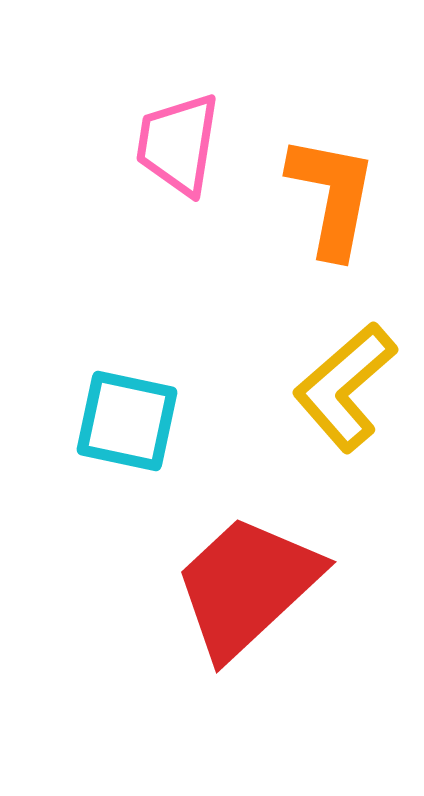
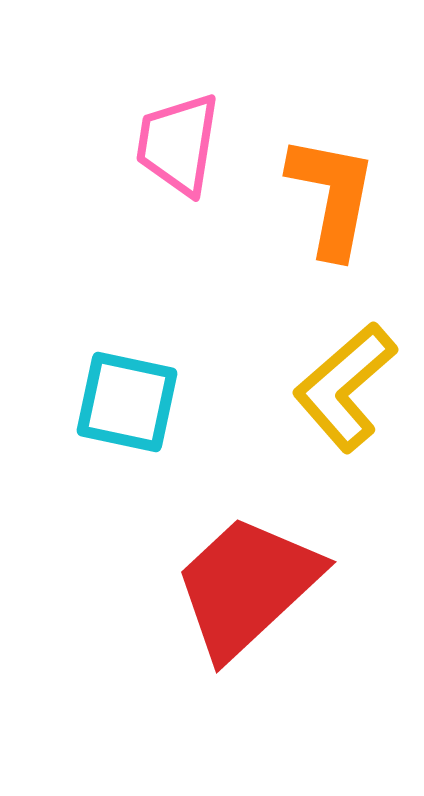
cyan square: moved 19 px up
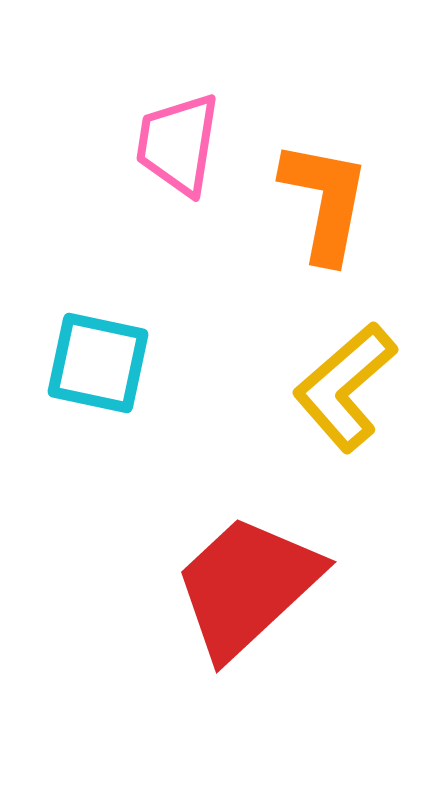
orange L-shape: moved 7 px left, 5 px down
cyan square: moved 29 px left, 39 px up
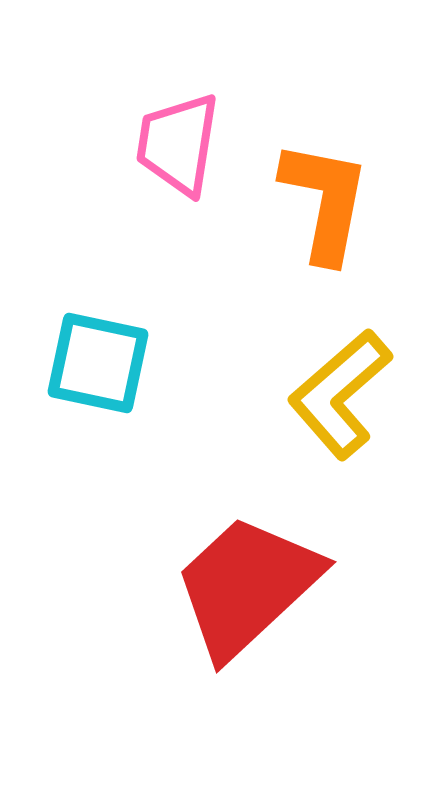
yellow L-shape: moved 5 px left, 7 px down
